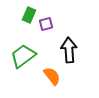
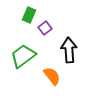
purple square: moved 1 px left, 4 px down; rotated 24 degrees counterclockwise
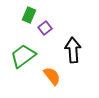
black arrow: moved 4 px right
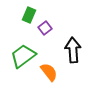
orange semicircle: moved 3 px left, 4 px up
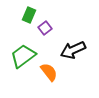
black arrow: rotated 110 degrees counterclockwise
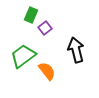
green rectangle: moved 2 px right
black arrow: moved 3 px right; rotated 100 degrees clockwise
orange semicircle: moved 2 px left, 1 px up
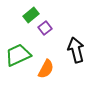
green rectangle: rotated 28 degrees clockwise
green trapezoid: moved 5 px left, 1 px up; rotated 12 degrees clockwise
orange semicircle: moved 1 px left, 2 px up; rotated 66 degrees clockwise
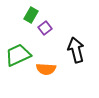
green rectangle: rotated 21 degrees counterclockwise
orange semicircle: rotated 66 degrees clockwise
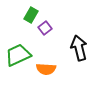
black arrow: moved 3 px right, 2 px up
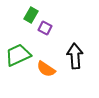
purple square: rotated 24 degrees counterclockwise
black arrow: moved 4 px left, 8 px down; rotated 10 degrees clockwise
orange semicircle: rotated 30 degrees clockwise
